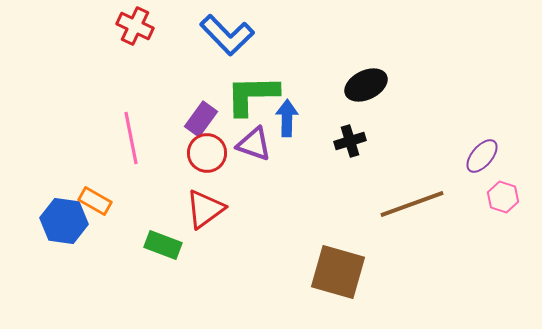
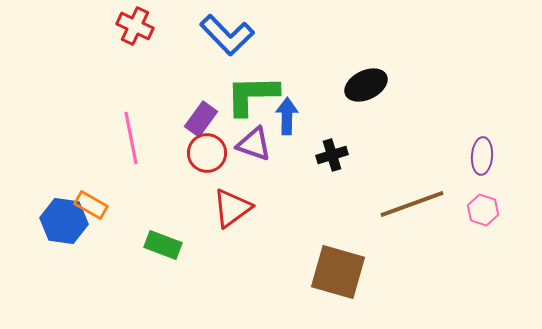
blue arrow: moved 2 px up
black cross: moved 18 px left, 14 px down
purple ellipse: rotated 36 degrees counterclockwise
pink hexagon: moved 20 px left, 13 px down
orange rectangle: moved 4 px left, 4 px down
red triangle: moved 27 px right, 1 px up
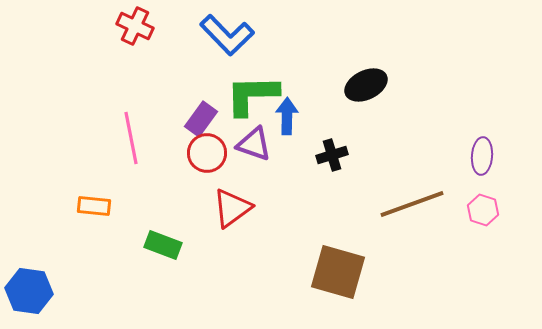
orange rectangle: moved 3 px right, 1 px down; rotated 24 degrees counterclockwise
blue hexagon: moved 35 px left, 70 px down
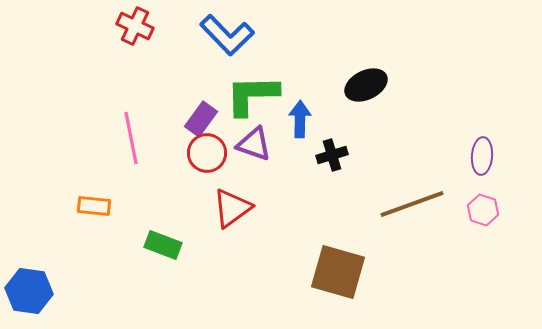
blue arrow: moved 13 px right, 3 px down
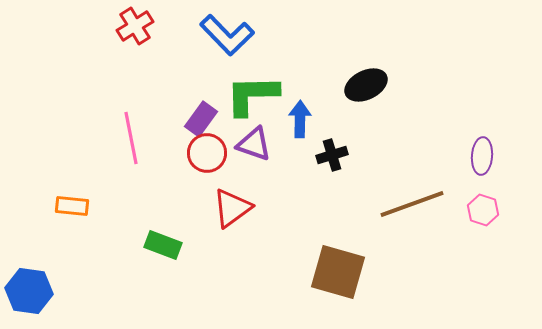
red cross: rotated 33 degrees clockwise
orange rectangle: moved 22 px left
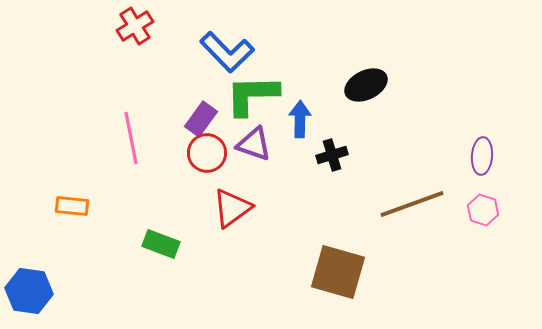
blue L-shape: moved 17 px down
green rectangle: moved 2 px left, 1 px up
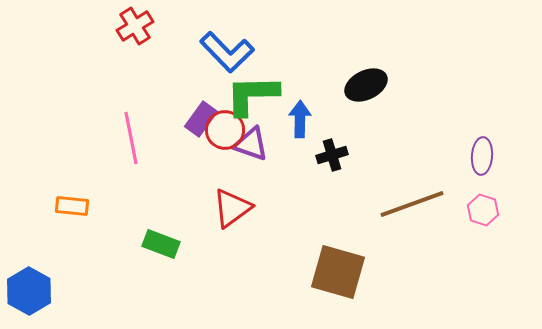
purple triangle: moved 3 px left
red circle: moved 18 px right, 23 px up
blue hexagon: rotated 21 degrees clockwise
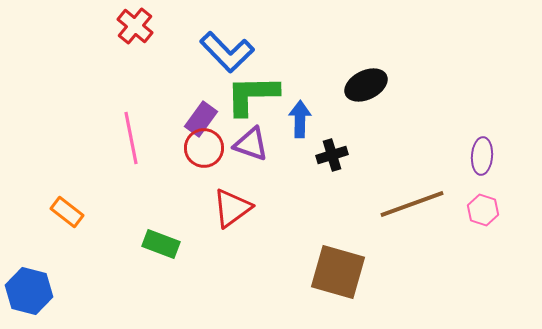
red cross: rotated 18 degrees counterclockwise
red circle: moved 21 px left, 18 px down
orange rectangle: moved 5 px left, 6 px down; rotated 32 degrees clockwise
blue hexagon: rotated 15 degrees counterclockwise
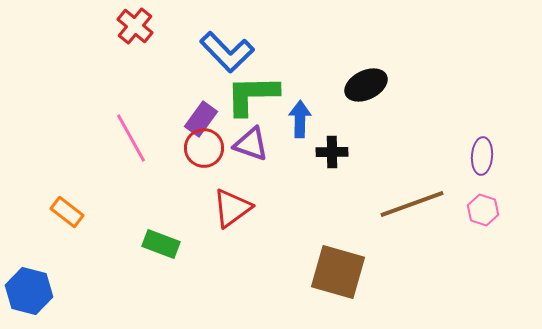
pink line: rotated 18 degrees counterclockwise
black cross: moved 3 px up; rotated 16 degrees clockwise
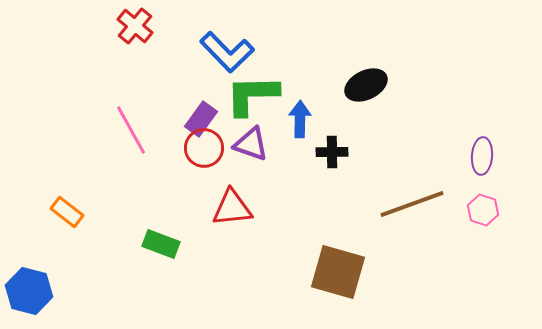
pink line: moved 8 px up
red triangle: rotated 30 degrees clockwise
